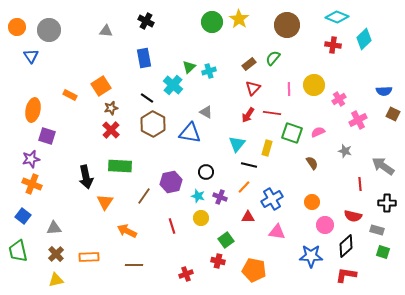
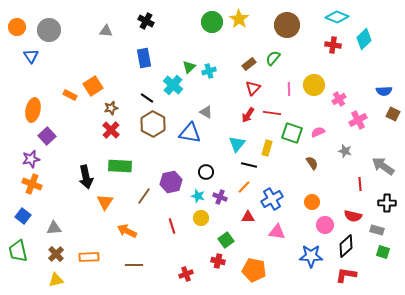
orange square at (101, 86): moved 8 px left
purple square at (47, 136): rotated 30 degrees clockwise
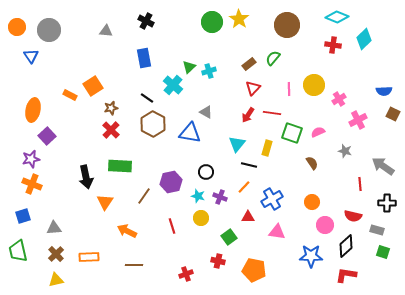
blue square at (23, 216): rotated 35 degrees clockwise
green square at (226, 240): moved 3 px right, 3 px up
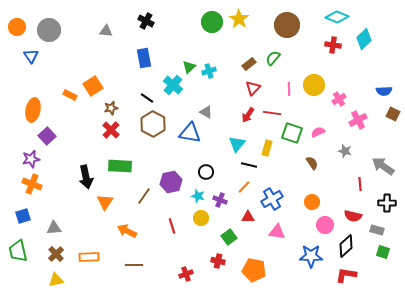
purple cross at (220, 197): moved 3 px down
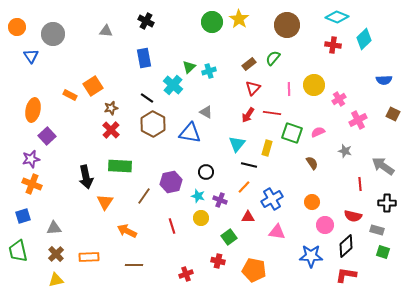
gray circle at (49, 30): moved 4 px right, 4 px down
blue semicircle at (384, 91): moved 11 px up
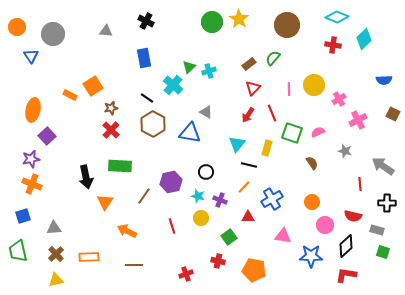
red line at (272, 113): rotated 60 degrees clockwise
pink triangle at (277, 232): moved 6 px right, 4 px down
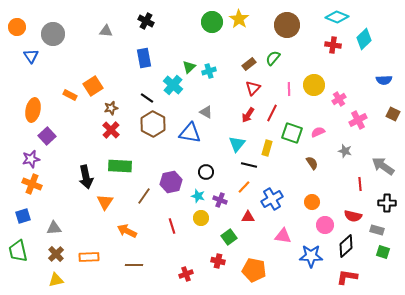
red line at (272, 113): rotated 48 degrees clockwise
red L-shape at (346, 275): moved 1 px right, 2 px down
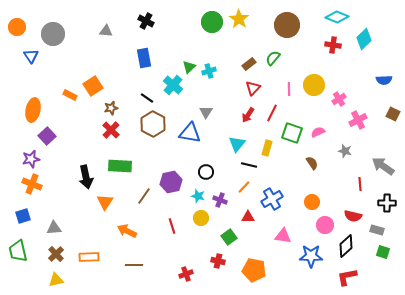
gray triangle at (206, 112): rotated 32 degrees clockwise
red L-shape at (347, 277): rotated 20 degrees counterclockwise
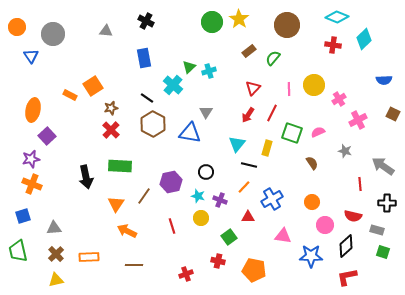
brown rectangle at (249, 64): moved 13 px up
orange triangle at (105, 202): moved 11 px right, 2 px down
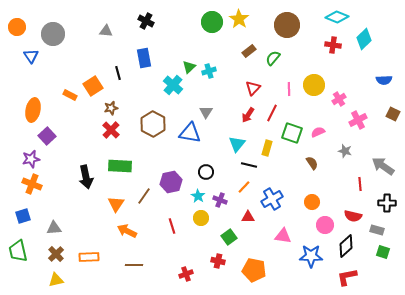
black line at (147, 98): moved 29 px left, 25 px up; rotated 40 degrees clockwise
cyan star at (198, 196): rotated 16 degrees clockwise
